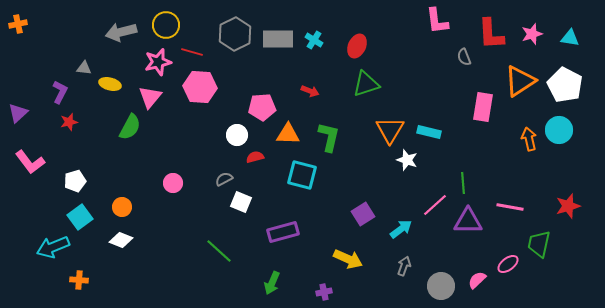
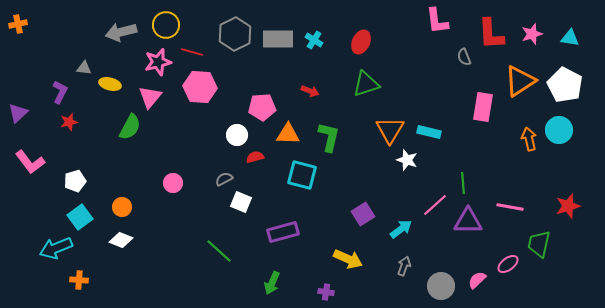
red ellipse at (357, 46): moved 4 px right, 4 px up
cyan arrow at (53, 247): moved 3 px right, 1 px down
purple cross at (324, 292): moved 2 px right; rotated 21 degrees clockwise
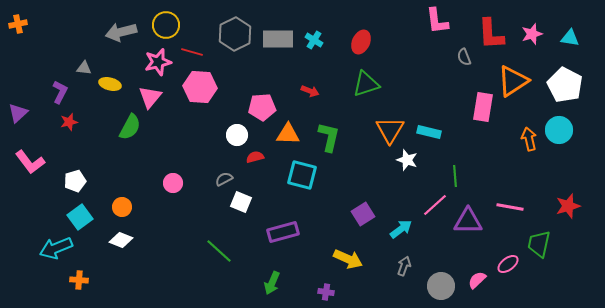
orange triangle at (520, 81): moved 7 px left
green line at (463, 183): moved 8 px left, 7 px up
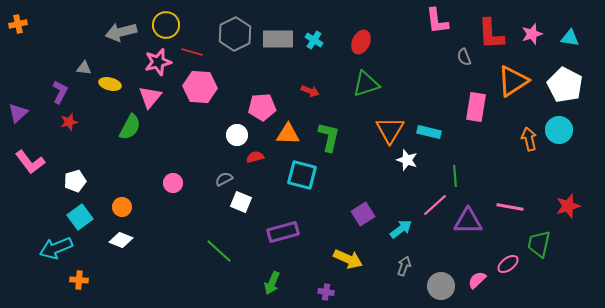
pink rectangle at (483, 107): moved 7 px left
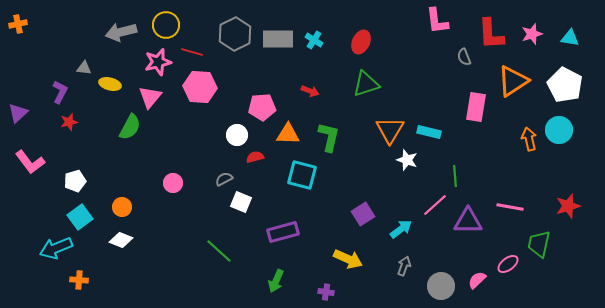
green arrow at (272, 283): moved 4 px right, 2 px up
